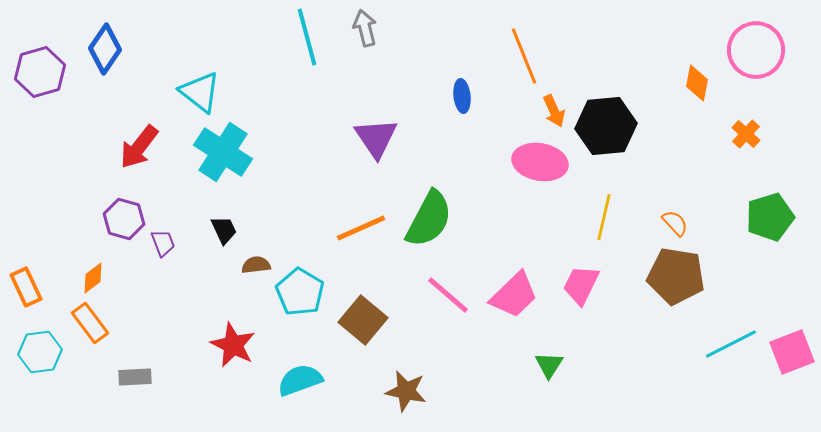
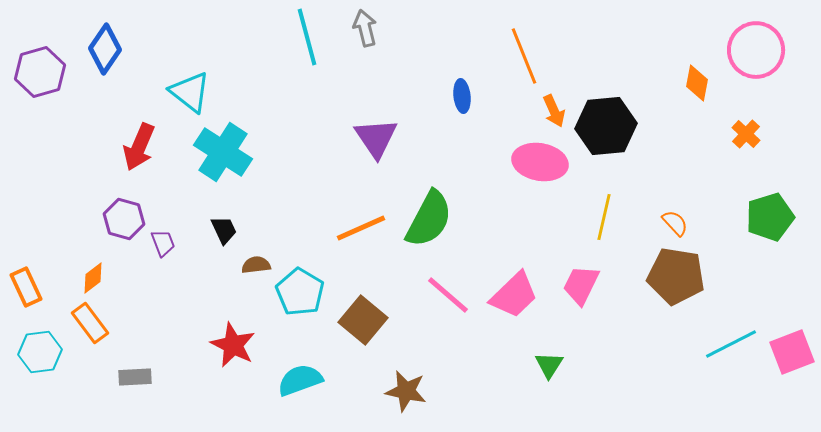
cyan triangle at (200, 92): moved 10 px left
red arrow at (139, 147): rotated 15 degrees counterclockwise
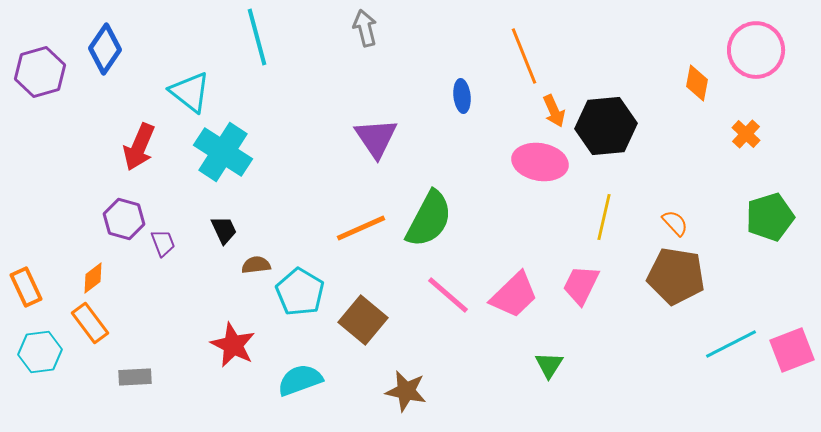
cyan line at (307, 37): moved 50 px left
pink square at (792, 352): moved 2 px up
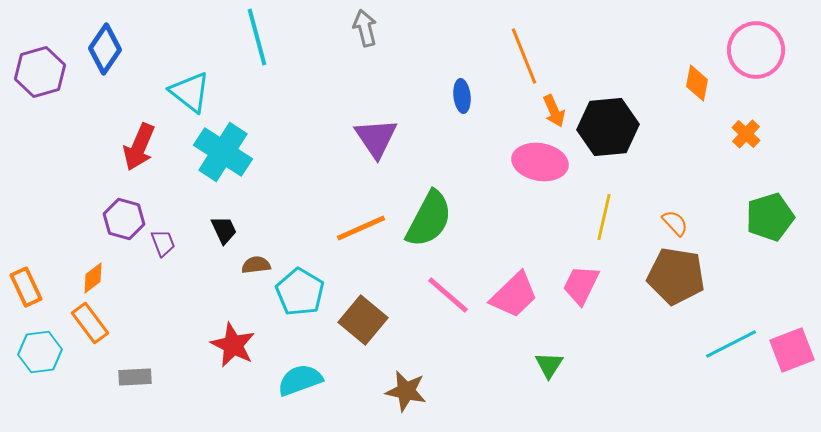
black hexagon at (606, 126): moved 2 px right, 1 px down
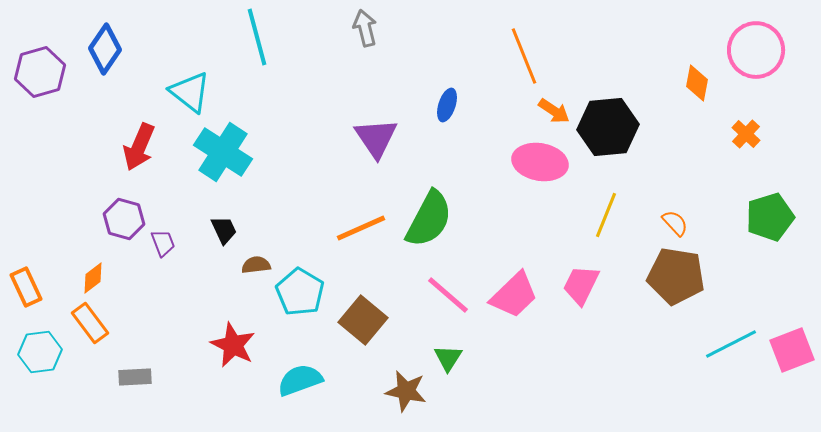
blue ellipse at (462, 96): moved 15 px left, 9 px down; rotated 24 degrees clockwise
orange arrow at (554, 111): rotated 32 degrees counterclockwise
yellow line at (604, 217): moved 2 px right, 2 px up; rotated 9 degrees clockwise
green triangle at (549, 365): moved 101 px left, 7 px up
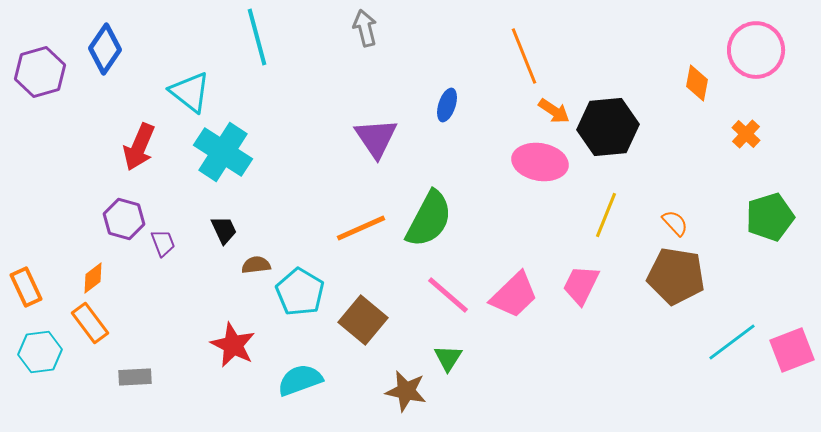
cyan line at (731, 344): moved 1 px right, 2 px up; rotated 10 degrees counterclockwise
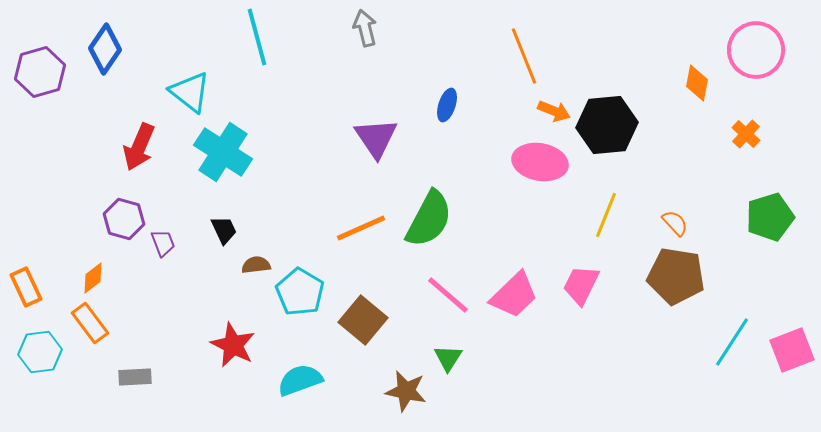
orange arrow at (554, 111): rotated 12 degrees counterclockwise
black hexagon at (608, 127): moved 1 px left, 2 px up
cyan line at (732, 342): rotated 20 degrees counterclockwise
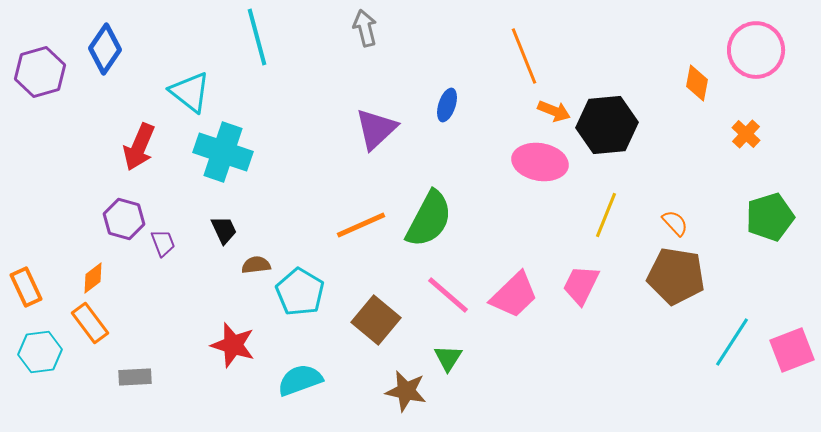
purple triangle at (376, 138): moved 9 px up; rotated 21 degrees clockwise
cyan cross at (223, 152): rotated 14 degrees counterclockwise
orange line at (361, 228): moved 3 px up
brown square at (363, 320): moved 13 px right
red star at (233, 345): rotated 9 degrees counterclockwise
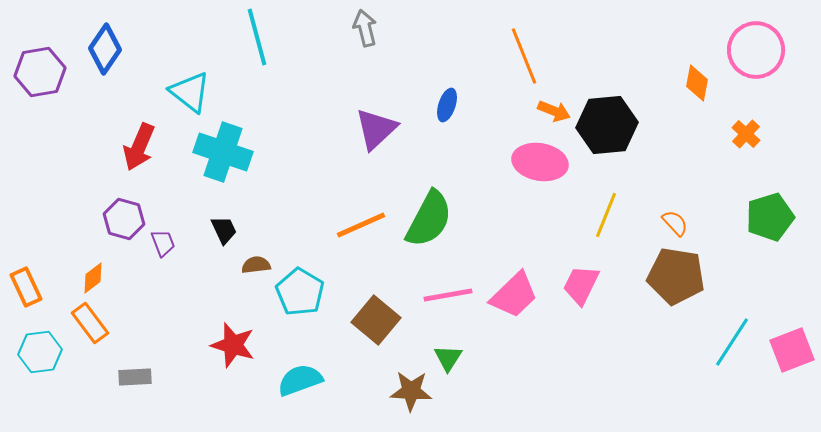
purple hexagon at (40, 72): rotated 6 degrees clockwise
pink line at (448, 295): rotated 51 degrees counterclockwise
brown star at (406, 391): moved 5 px right; rotated 9 degrees counterclockwise
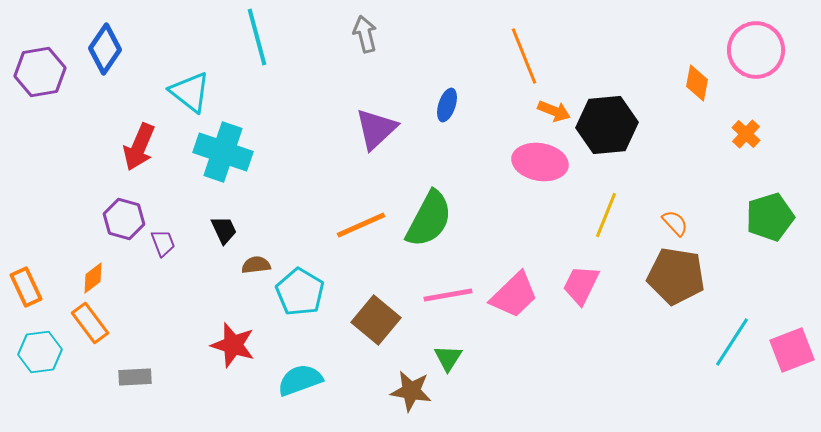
gray arrow at (365, 28): moved 6 px down
brown star at (411, 391): rotated 6 degrees clockwise
